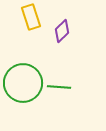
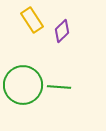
yellow rectangle: moved 1 px right, 3 px down; rotated 15 degrees counterclockwise
green circle: moved 2 px down
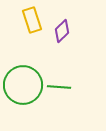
yellow rectangle: rotated 15 degrees clockwise
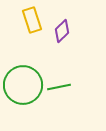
green line: rotated 15 degrees counterclockwise
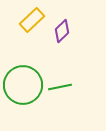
yellow rectangle: rotated 65 degrees clockwise
green line: moved 1 px right
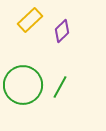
yellow rectangle: moved 2 px left
green line: rotated 50 degrees counterclockwise
